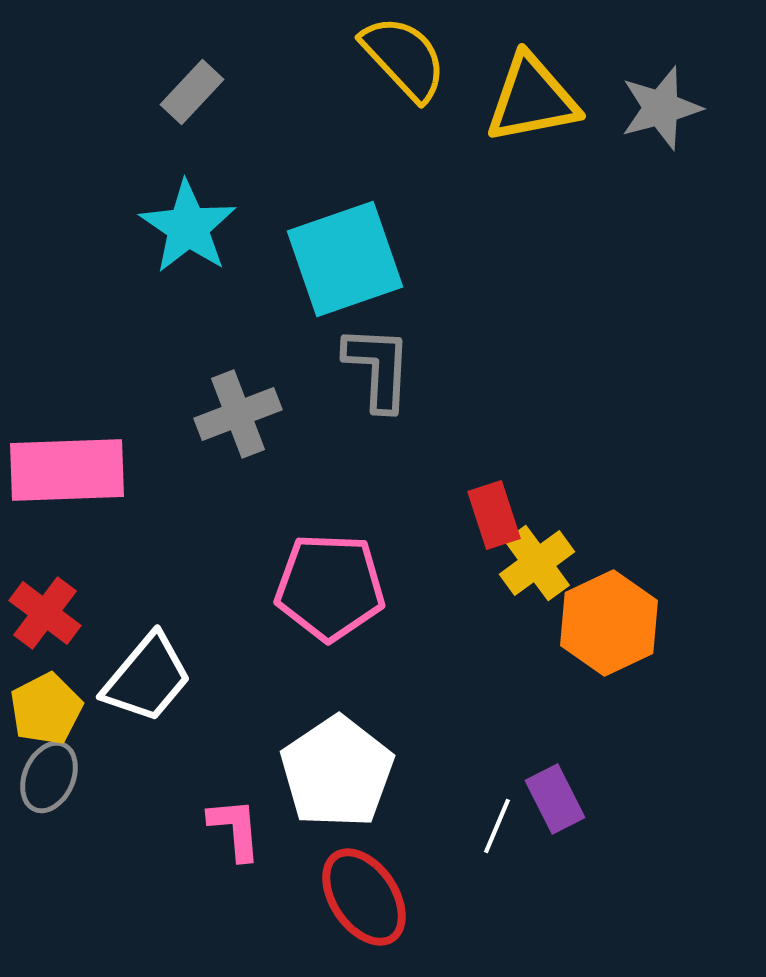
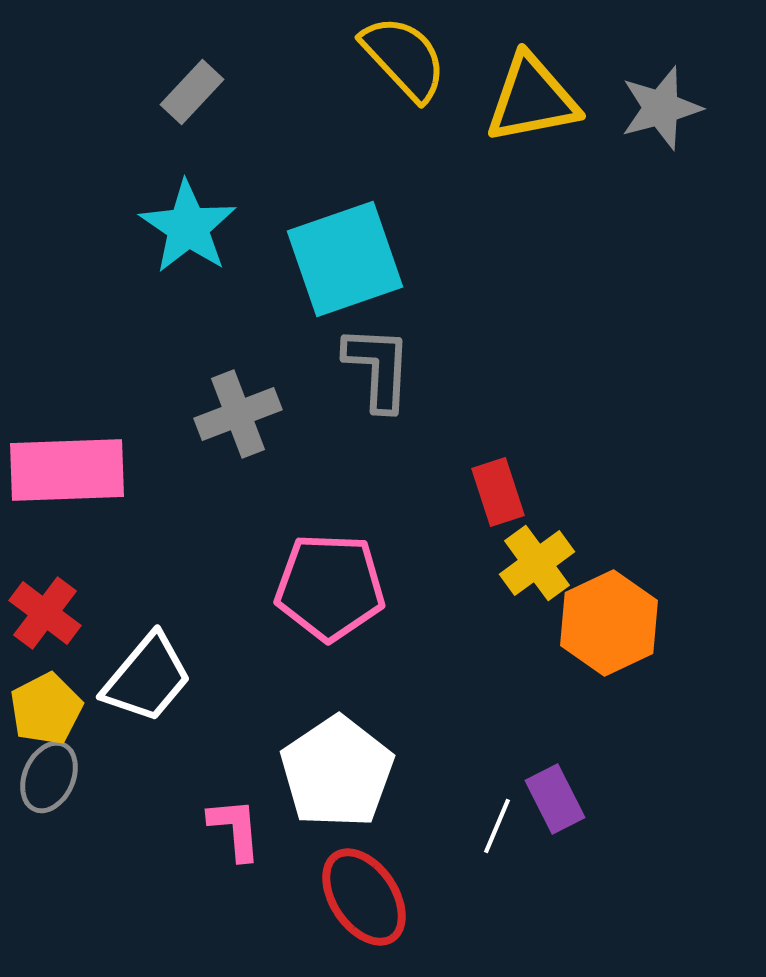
red rectangle: moved 4 px right, 23 px up
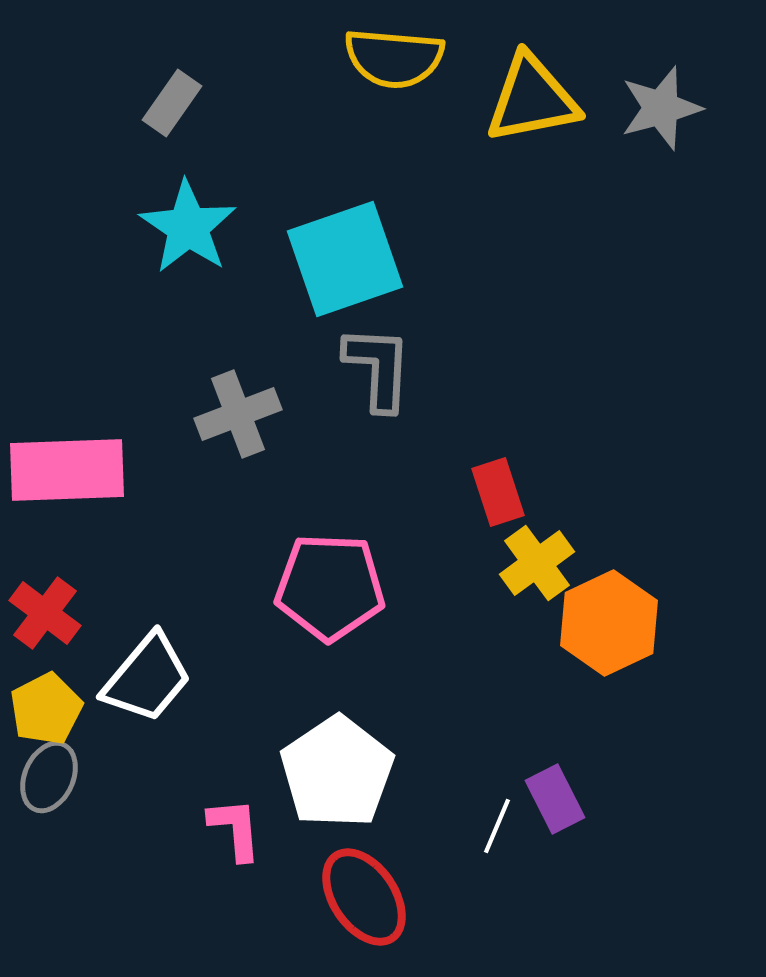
yellow semicircle: moved 10 px left; rotated 138 degrees clockwise
gray rectangle: moved 20 px left, 11 px down; rotated 8 degrees counterclockwise
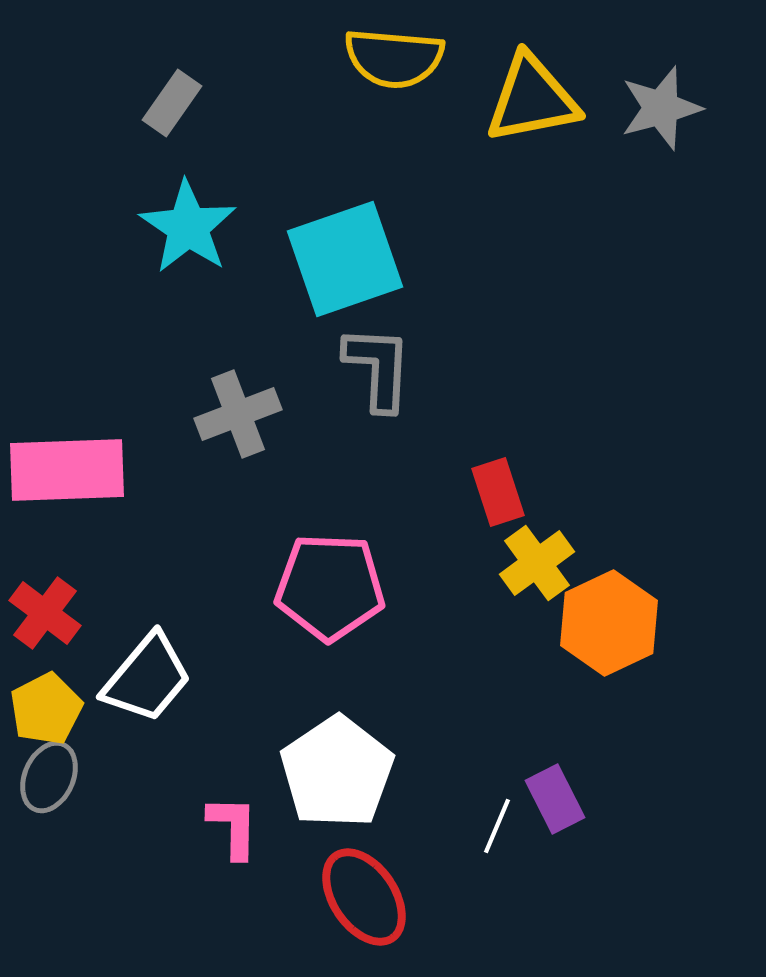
pink L-shape: moved 2 px left, 2 px up; rotated 6 degrees clockwise
